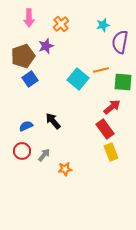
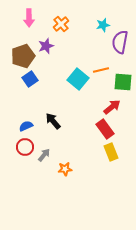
red circle: moved 3 px right, 4 px up
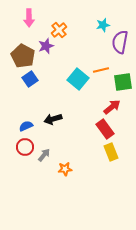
orange cross: moved 2 px left, 6 px down
brown pentagon: rotated 25 degrees counterclockwise
green square: rotated 12 degrees counterclockwise
black arrow: moved 2 px up; rotated 66 degrees counterclockwise
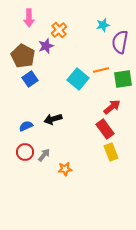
green square: moved 3 px up
red circle: moved 5 px down
